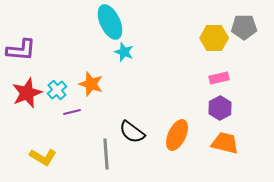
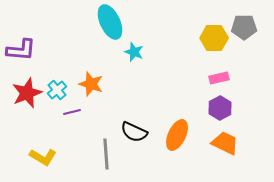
cyan star: moved 10 px right
black semicircle: moved 2 px right; rotated 12 degrees counterclockwise
orange trapezoid: rotated 12 degrees clockwise
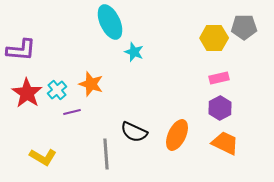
red star: rotated 16 degrees counterclockwise
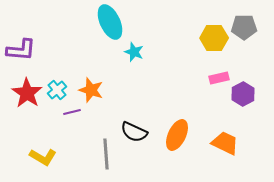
orange star: moved 6 px down
purple hexagon: moved 23 px right, 14 px up
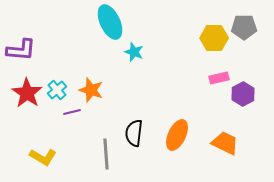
black semicircle: moved 1 px down; rotated 72 degrees clockwise
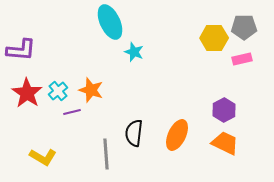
pink rectangle: moved 23 px right, 19 px up
cyan cross: moved 1 px right, 1 px down
purple hexagon: moved 19 px left, 16 px down
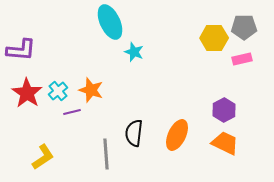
yellow L-shape: rotated 64 degrees counterclockwise
